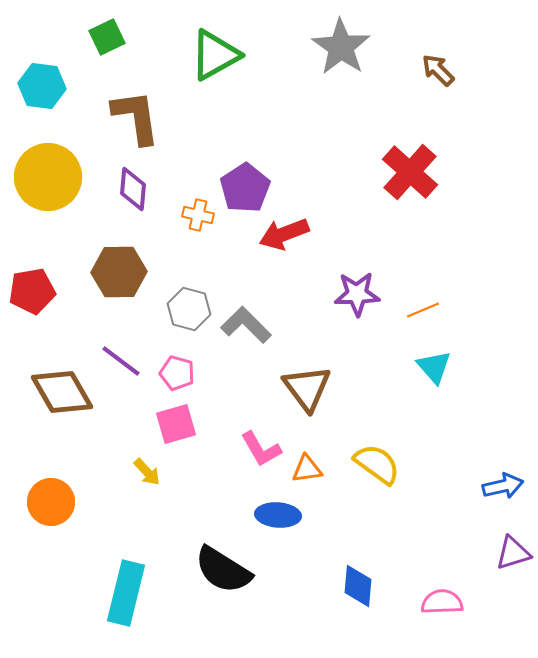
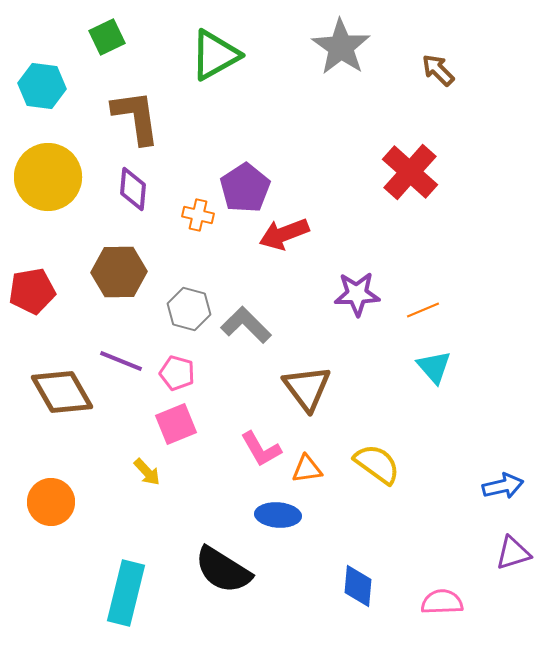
purple line: rotated 15 degrees counterclockwise
pink square: rotated 6 degrees counterclockwise
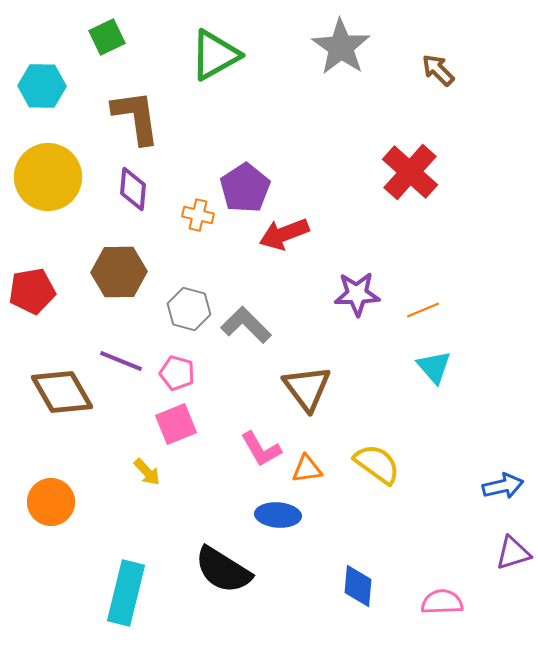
cyan hexagon: rotated 6 degrees counterclockwise
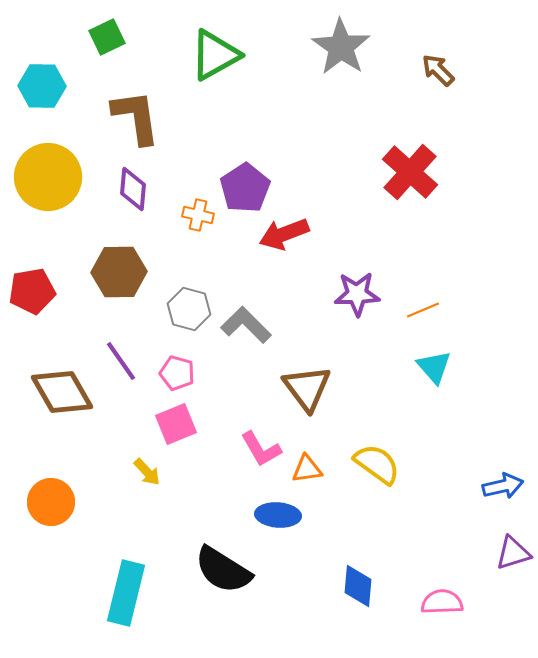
purple line: rotated 33 degrees clockwise
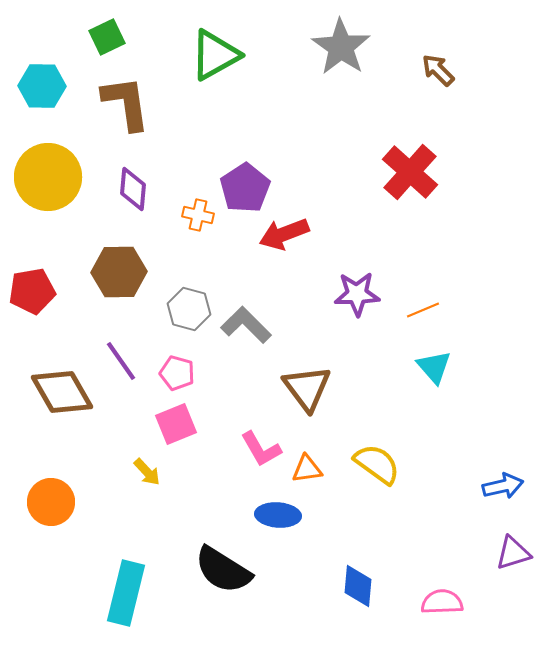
brown L-shape: moved 10 px left, 14 px up
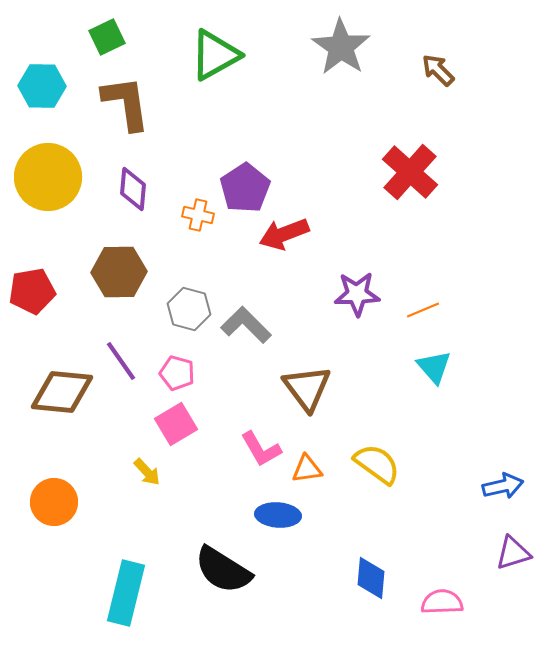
brown diamond: rotated 54 degrees counterclockwise
pink square: rotated 9 degrees counterclockwise
orange circle: moved 3 px right
blue diamond: moved 13 px right, 8 px up
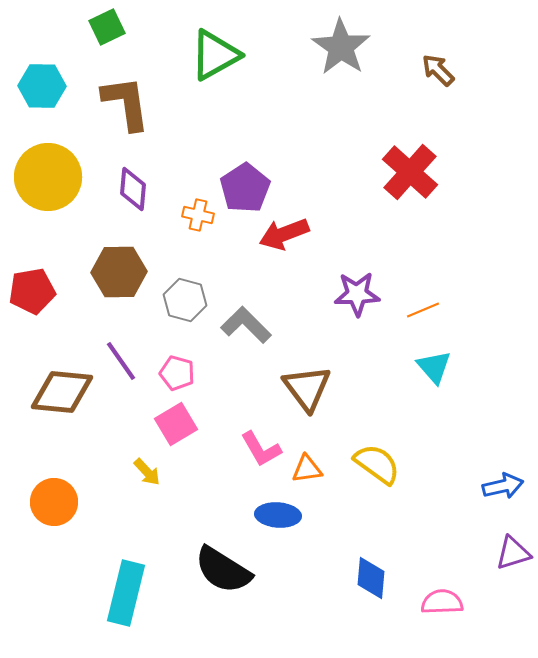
green square: moved 10 px up
gray hexagon: moved 4 px left, 9 px up
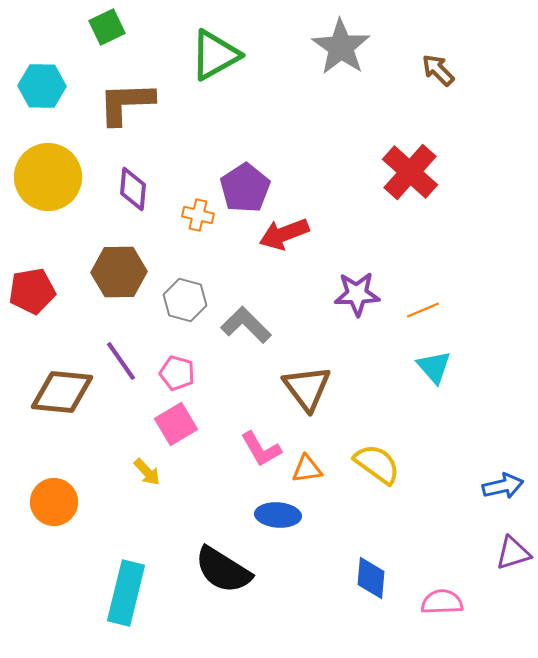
brown L-shape: rotated 84 degrees counterclockwise
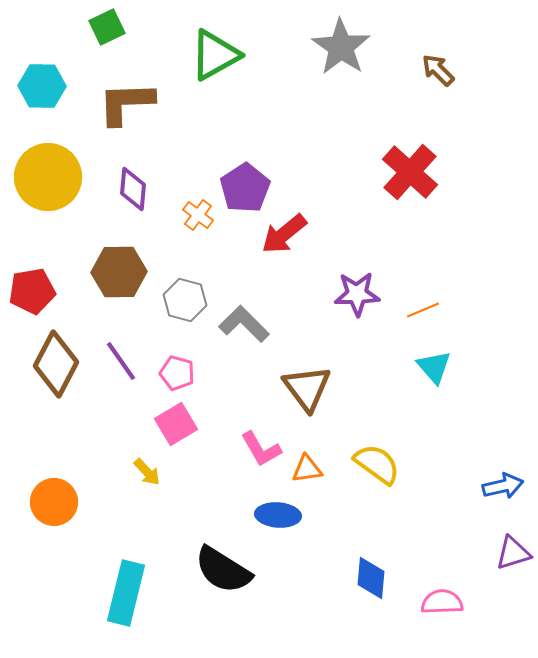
orange cross: rotated 24 degrees clockwise
red arrow: rotated 18 degrees counterclockwise
gray L-shape: moved 2 px left, 1 px up
brown diamond: moved 6 px left, 28 px up; rotated 68 degrees counterclockwise
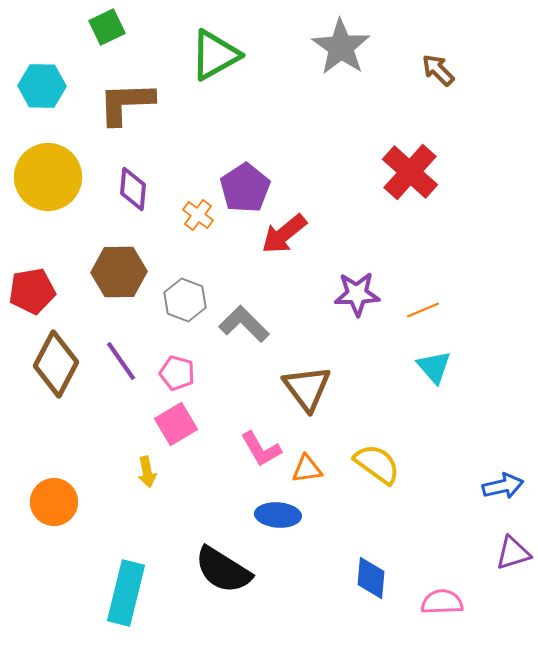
gray hexagon: rotated 6 degrees clockwise
yellow arrow: rotated 32 degrees clockwise
